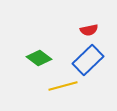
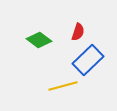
red semicircle: moved 11 px left, 2 px down; rotated 60 degrees counterclockwise
green diamond: moved 18 px up
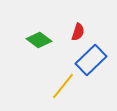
blue rectangle: moved 3 px right
yellow line: rotated 36 degrees counterclockwise
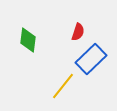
green diamond: moved 11 px left; rotated 60 degrees clockwise
blue rectangle: moved 1 px up
